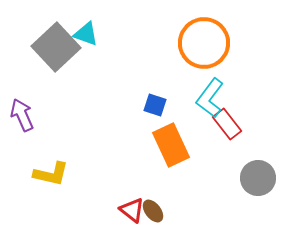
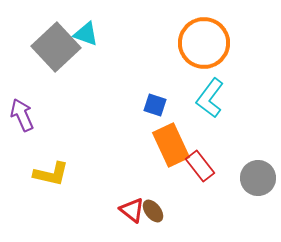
red rectangle: moved 27 px left, 42 px down
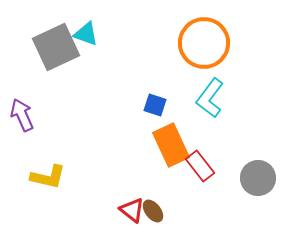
gray square: rotated 18 degrees clockwise
yellow L-shape: moved 3 px left, 3 px down
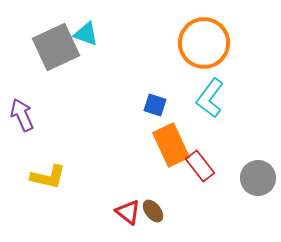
red triangle: moved 4 px left, 2 px down
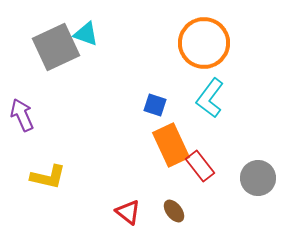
brown ellipse: moved 21 px right
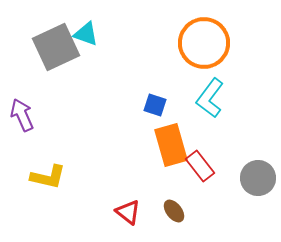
orange rectangle: rotated 9 degrees clockwise
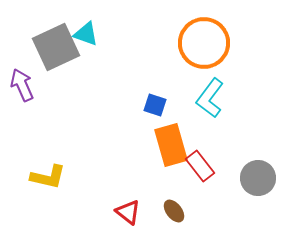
purple arrow: moved 30 px up
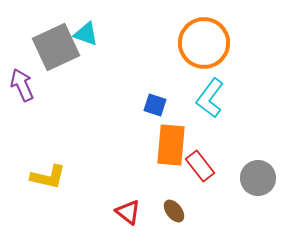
orange rectangle: rotated 21 degrees clockwise
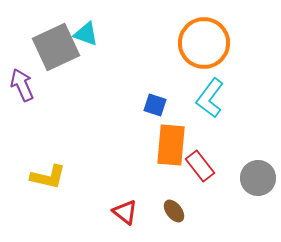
red triangle: moved 3 px left
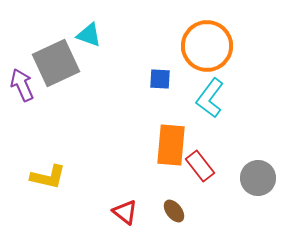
cyan triangle: moved 3 px right, 1 px down
orange circle: moved 3 px right, 3 px down
gray square: moved 16 px down
blue square: moved 5 px right, 26 px up; rotated 15 degrees counterclockwise
